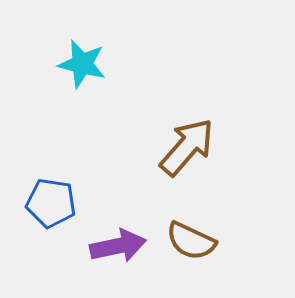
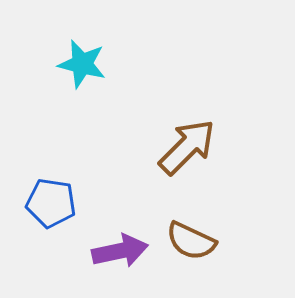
brown arrow: rotated 4 degrees clockwise
purple arrow: moved 2 px right, 5 px down
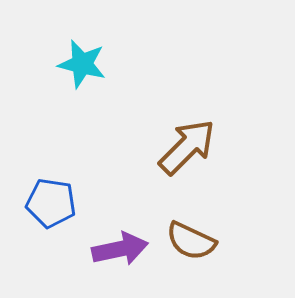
purple arrow: moved 2 px up
